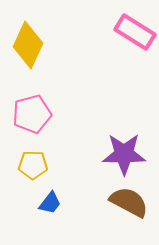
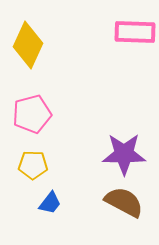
pink rectangle: rotated 30 degrees counterclockwise
brown semicircle: moved 5 px left
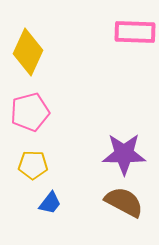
yellow diamond: moved 7 px down
pink pentagon: moved 2 px left, 2 px up
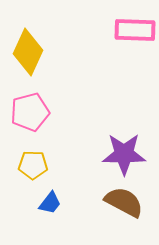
pink rectangle: moved 2 px up
